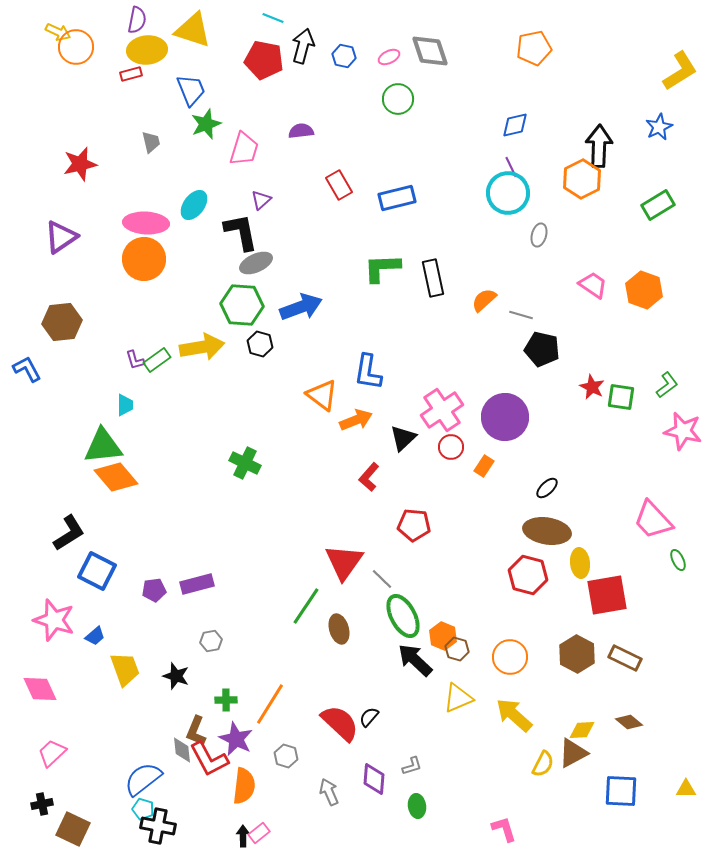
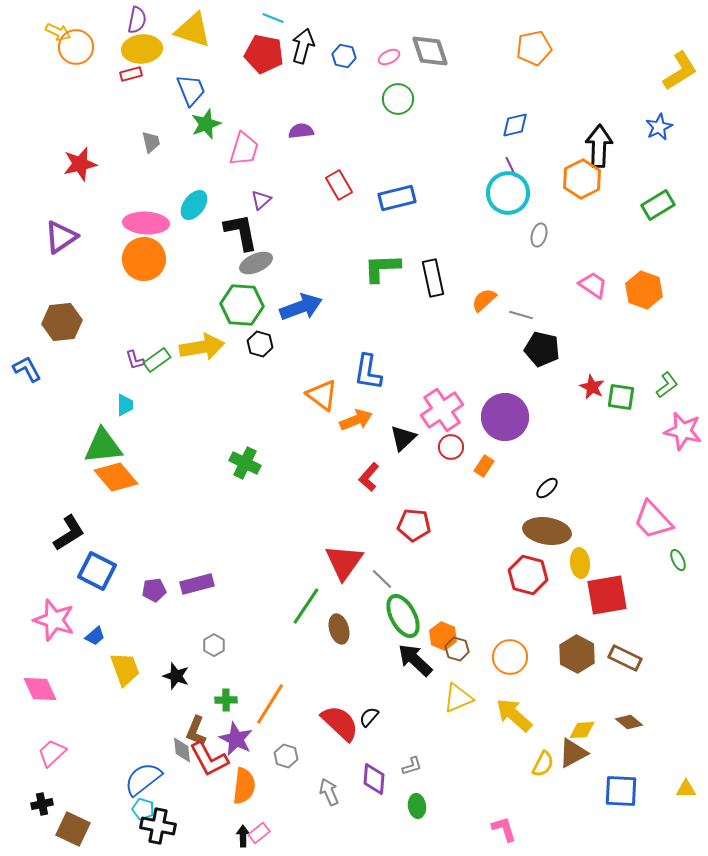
yellow ellipse at (147, 50): moved 5 px left, 1 px up
red pentagon at (264, 60): moved 6 px up
gray hexagon at (211, 641): moved 3 px right, 4 px down; rotated 20 degrees counterclockwise
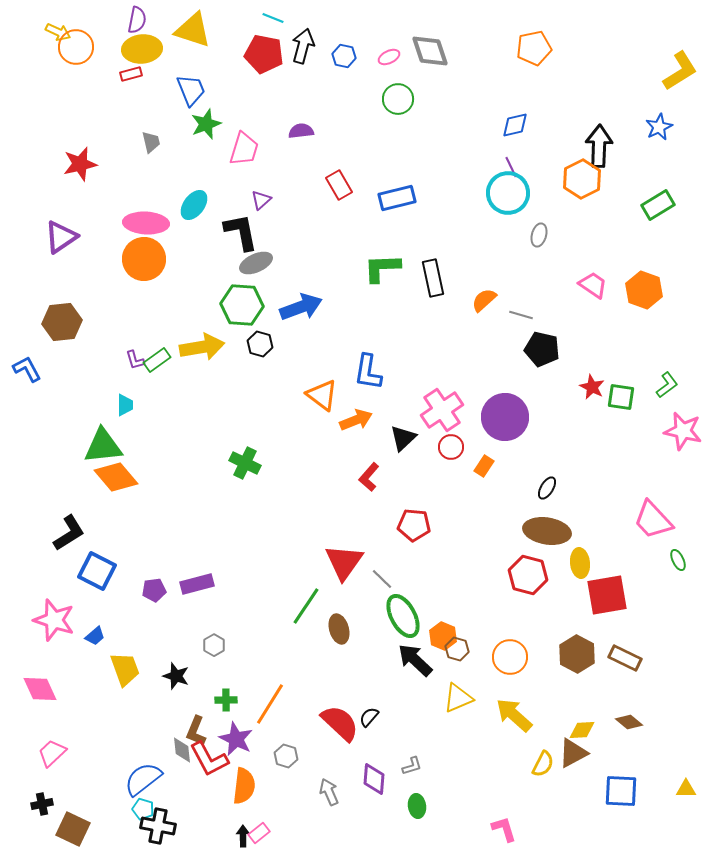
black ellipse at (547, 488): rotated 15 degrees counterclockwise
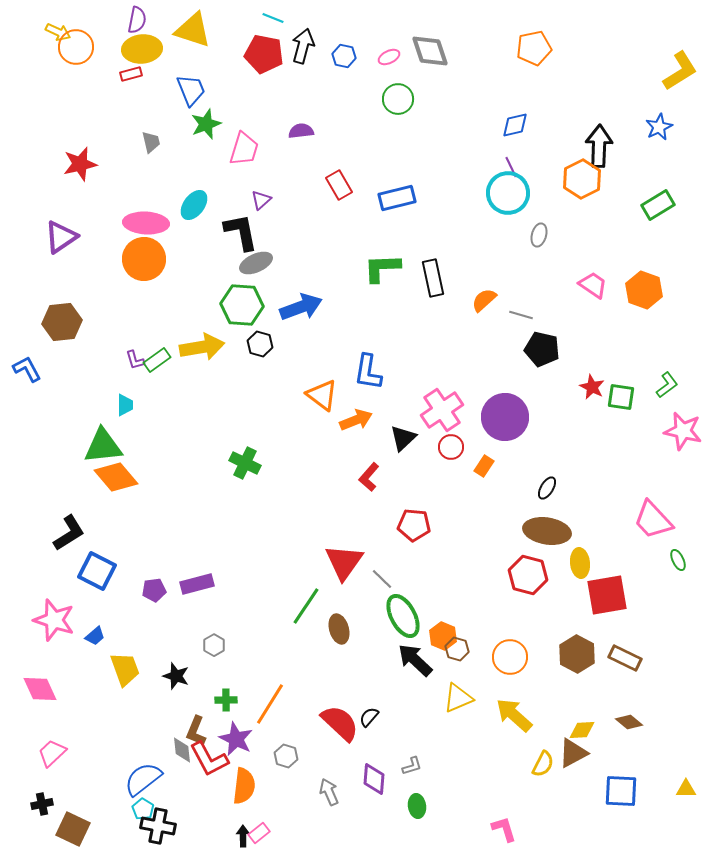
cyan pentagon at (143, 809): rotated 15 degrees clockwise
